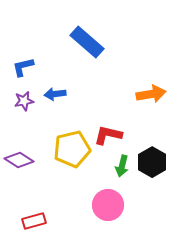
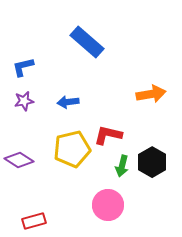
blue arrow: moved 13 px right, 8 px down
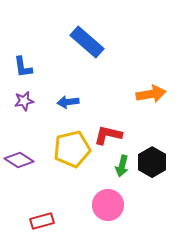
blue L-shape: rotated 85 degrees counterclockwise
red rectangle: moved 8 px right
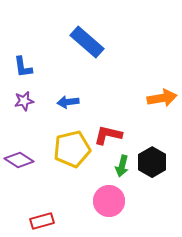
orange arrow: moved 11 px right, 4 px down
pink circle: moved 1 px right, 4 px up
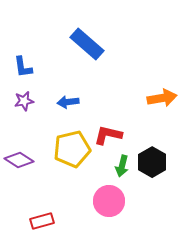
blue rectangle: moved 2 px down
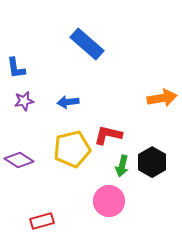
blue L-shape: moved 7 px left, 1 px down
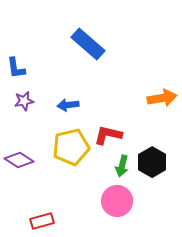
blue rectangle: moved 1 px right
blue arrow: moved 3 px down
yellow pentagon: moved 1 px left, 2 px up
pink circle: moved 8 px right
